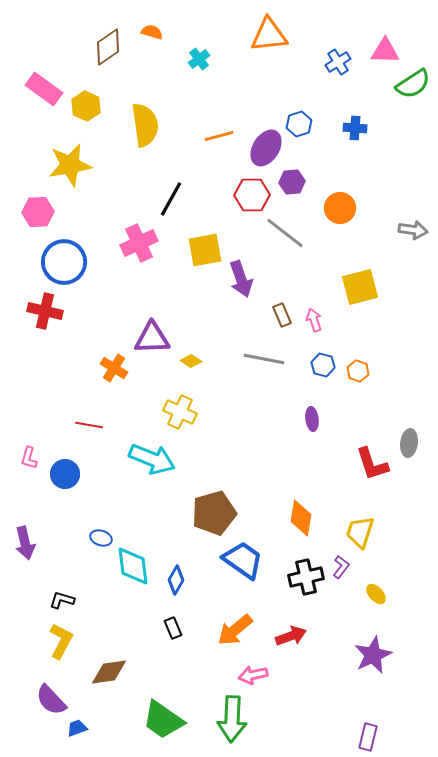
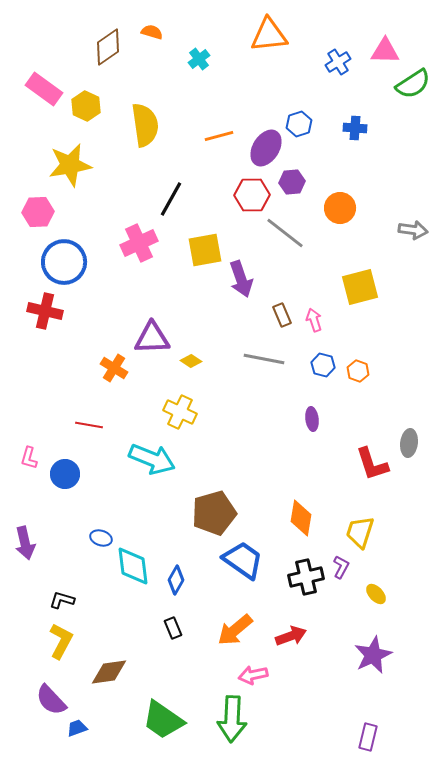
purple L-shape at (341, 567): rotated 10 degrees counterclockwise
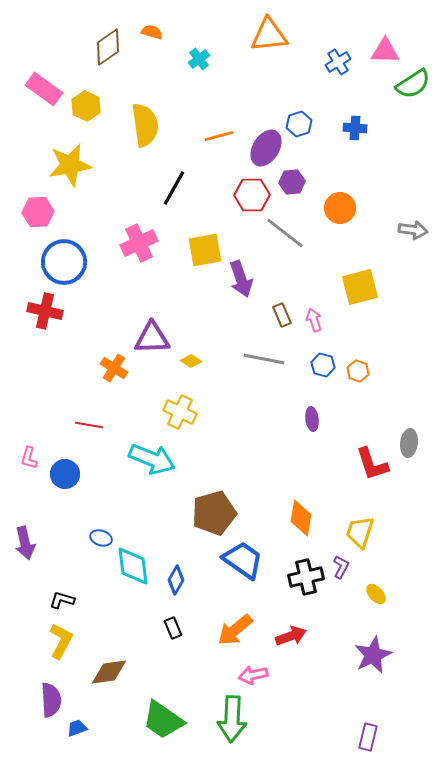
black line at (171, 199): moved 3 px right, 11 px up
purple semicircle at (51, 700): rotated 140 degrees counterclockwise
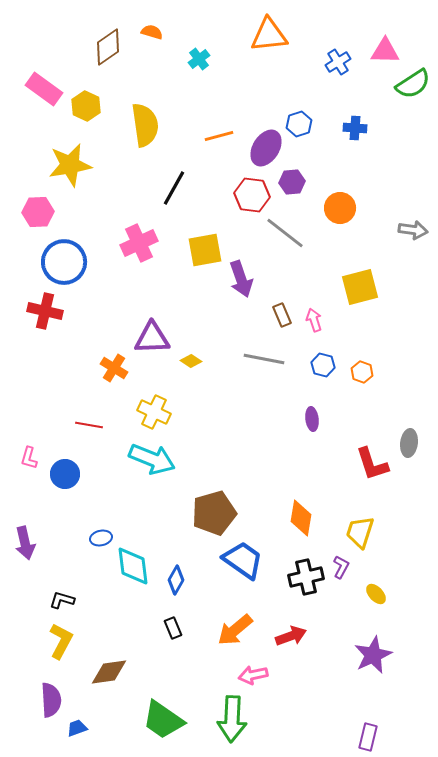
red hexagon at (252, 195): rotated 8 degrees clockwise
orange hexagon at (358, 371): moved 4 px right, 1 px down
yellow cross at (180, 412): moved 26 px left
blue ellipse at (101, 538): rotated 30 degrees counterclockwise
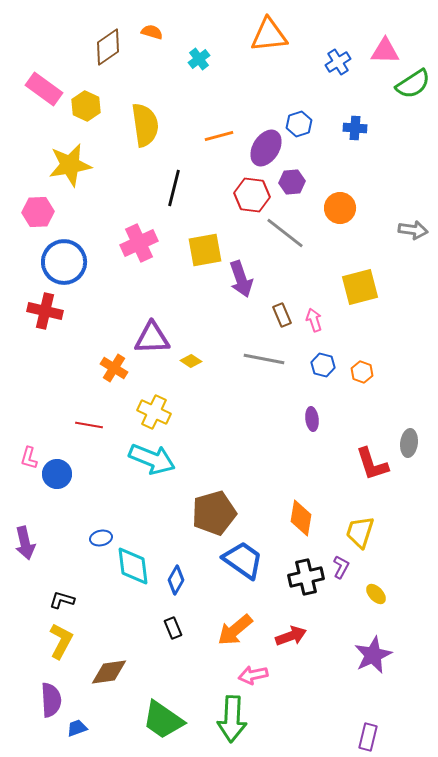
black line at (174, 188): rotated 15 degrees counterclockwise
blue circle at (65, 474): moved 8 px left
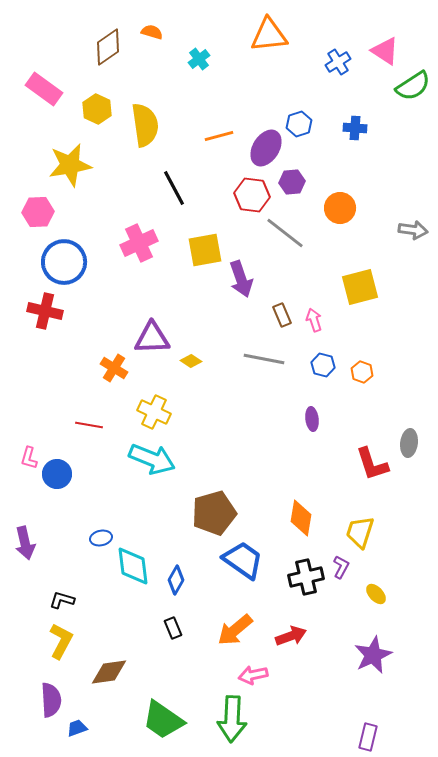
pink triangle at (385, 51): rotated 32 degrees clockwise
green semicircle at (413, 84): moved 2 px down
yellow hexagon at (86, 106): moved 11 px right, 3 px down
black line at (174, 188): rotated 42 degrees counterclockwise
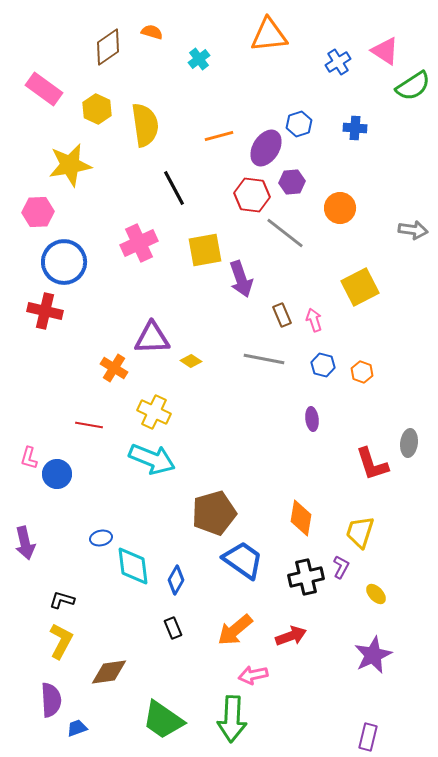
yellow square at (360, 287): rotated 12 degrees counterclockwise
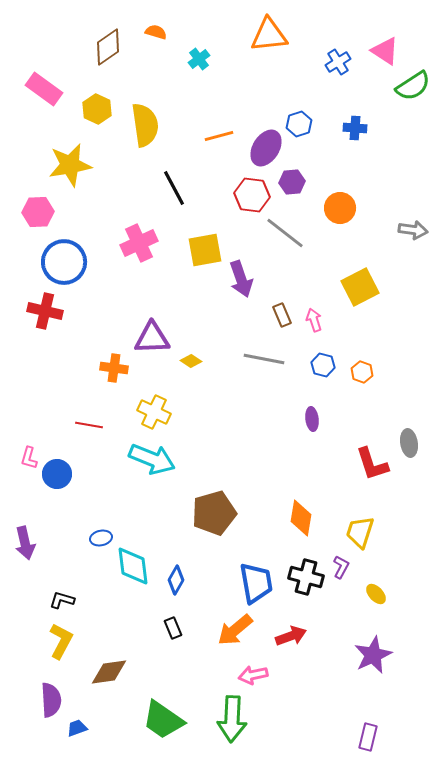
orange semicircle at (152, 32): moved 4 px right
orange cross at (114, 368): rotated 24 degrees counterclockwise
gray ellipse at (409, 443): rotated 16 degrees counterclockwise
blue trapezoid at (243, 560): moved 13 px right, 23 px down; rotated 45 degrees clockwise
black cross at (306, 577): rotated 28 degrees clockwise
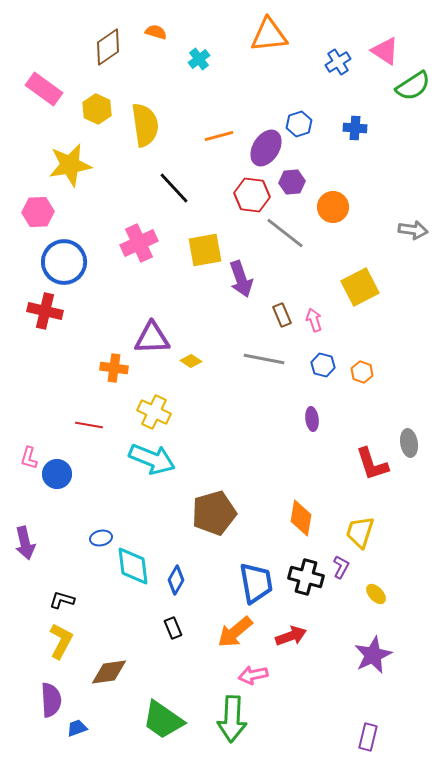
black line at (174, 188): rotated 15 degrees counterclockwise
orange circle at (340, 208): moved 7 px left, 1 px up
orange arrow at (235, 630): moved 2 px down
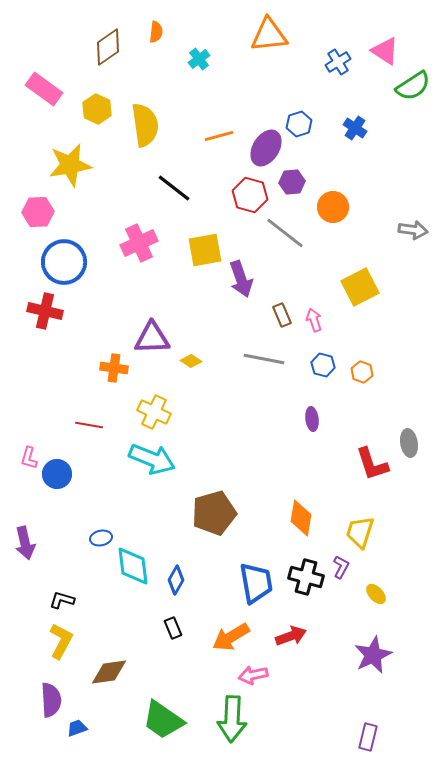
orange semicircle at (156, 32): rotated 80 degrees clockwise
blue cross at (355, 128): rotated 30 degrees clockwise
black line at (174, 188): rotated 9 degrees counterclockwise
red hexagon at (252, 195): moved 2 px left; rotated 8 degrees clockwise
orange arrow at (235, 632): moved 4 px left, 5 px down; rotated 9 degrees clockwise
